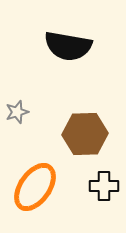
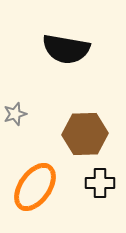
black semicircle: moved 2 px left, 3 px down
gray star: moved 2 px left, 2 px down
black cross: moved 4 px left, 3 px up
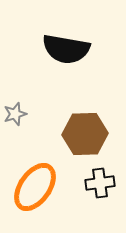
black cross: rotated 8 degrees counterclockwise
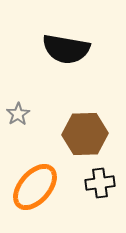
gray star: moved 3 px right; rotated 15 degrees counterclockwise
orange ellipse: rotated 6 degrees clockwise
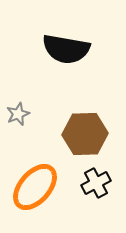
gray star: rotated 10 degrees clockwise
black cross: moved 4 px left; rotated 20 degrees counterclockwise
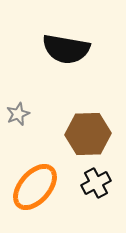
brown hexagon: moved 3 px right
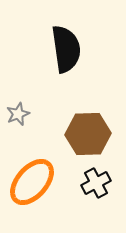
black semicircle: rotated 108 degrees counterclockwise
orange ellipse: moved 3 px left, 5 px up
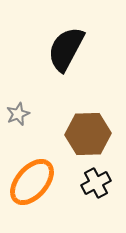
black semicircle: rotated 144 degrees counterclockwise
